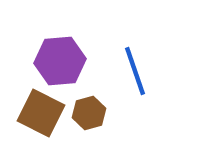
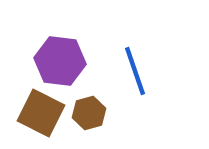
purple hexagon: rotated 12 degrees clockwise
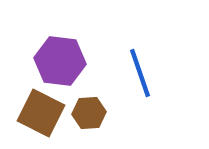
blue line: moved 5 px right, 2 px down
brown hexagon: rotated 12 degrees clockwise
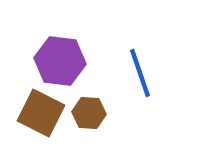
brown hexagon: rotated 8 degrees clockwise
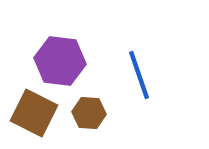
blue line: moved 1 px left, 2 px down
brown square: moved 7 px left
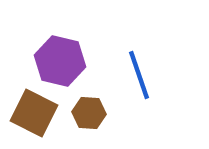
purple hexagon: rotated 6 degrees clockwise
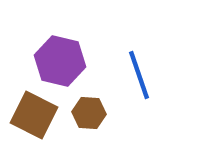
brown square: moved 2 px down
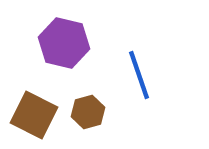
purple hexagon: moved 4 px right, 18 px up
brown hexagon: moved 1 px left, 1 px up; rotated 20 degrees counterclockwise
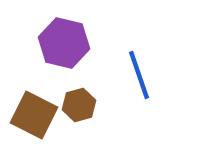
brown hexagon: moved 9 px left, 7 px up
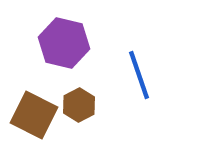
brown hexagon: rotated 12 degrees counterclockwise
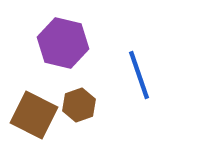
purple hexagon: moved 1 px left
brown hexagon: rotated 8 degrees clockwise
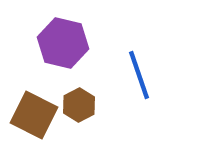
brown hexagon: rotated 8 degrees counterclockwise
